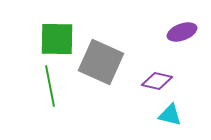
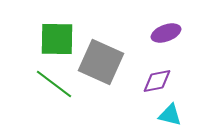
purple ellipse: moved 16 px left, 1 px down
purple diamond: rotated 24 degrees counterclockwise
green line: moved 4 px right, 2 px up; rotated 42 degrees counterclockwise
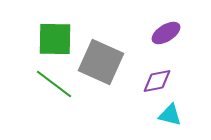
purple ellipse: rotated 12 degrees counterclockwise
green square: moved 2 px left
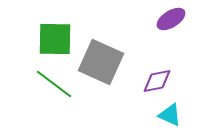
purple ellipse: moved 5 px right, 14 px up
cyan triangle: rotated 10 degrees clockwise
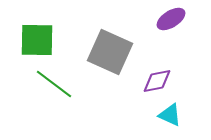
green square: moved 18 px left, 1 px down
gray square: moved 9 px right, 10 px up
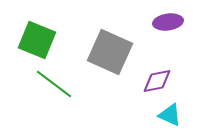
purple ellipse: moved 3 px left, 3 px down; rotated 24 degrees clockwise
green square: rotated 21 degrees clockwise
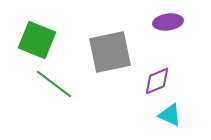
gray square: rotated 36 degrees counterclockwise
purple diamond: rotated 12 degrees counterclockwise
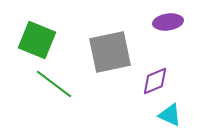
purple diamond: moved 2 px left
